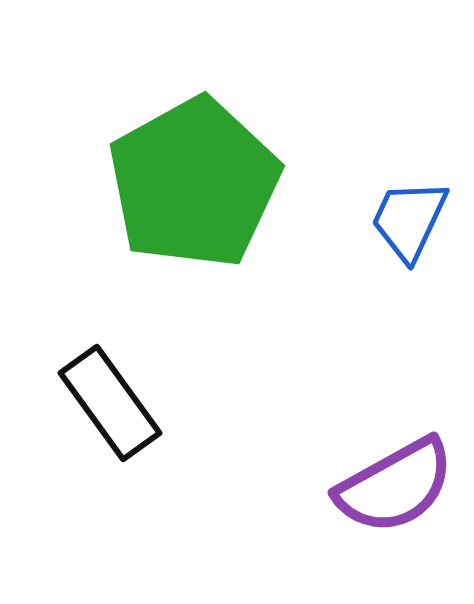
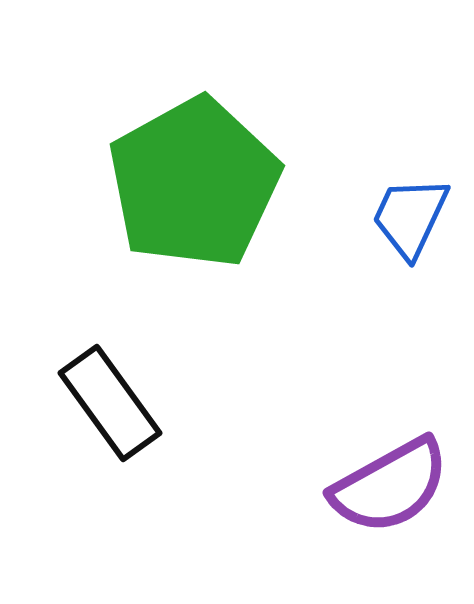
blue trapezoid: moved 1 px right, 3 px up
purple semicircle: moved 5 px left
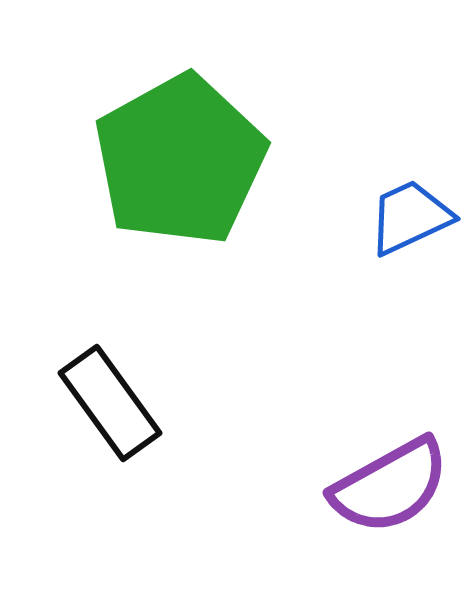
green pentagon: moved 14 px left, 23 px up
blue trapezoid: rotated 40 degrees clockwise
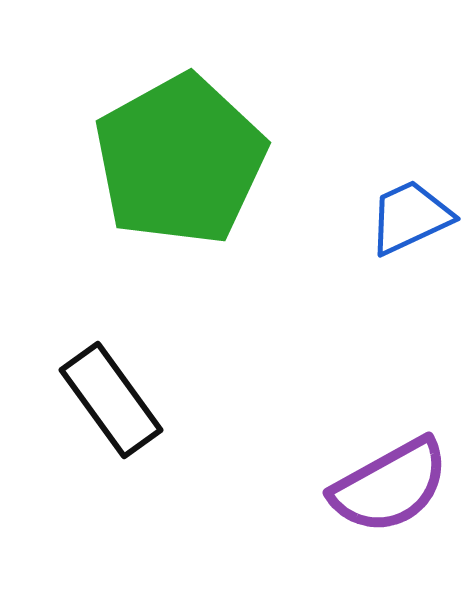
black rectangle: moved 1 px right, 3 px up
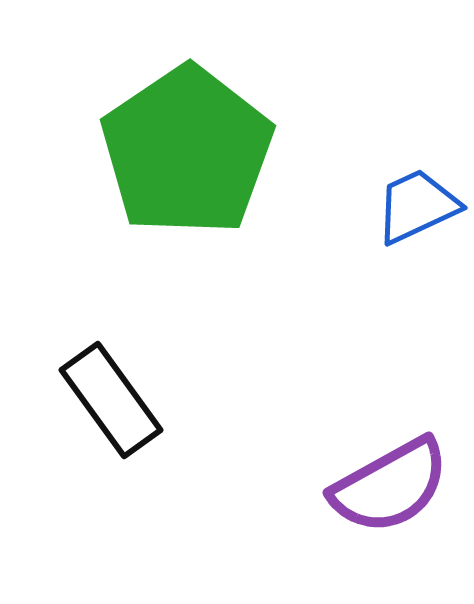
green pentagon: moved 7 px right, 9 px up; rotated 5 degrees counterclockwise
blue trapezoid: moved 7 px right, 11 px up
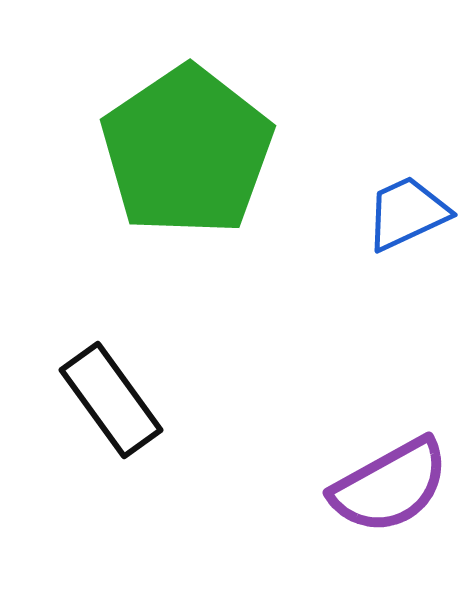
blue trapezoid: moved 10 px left, 7 px down
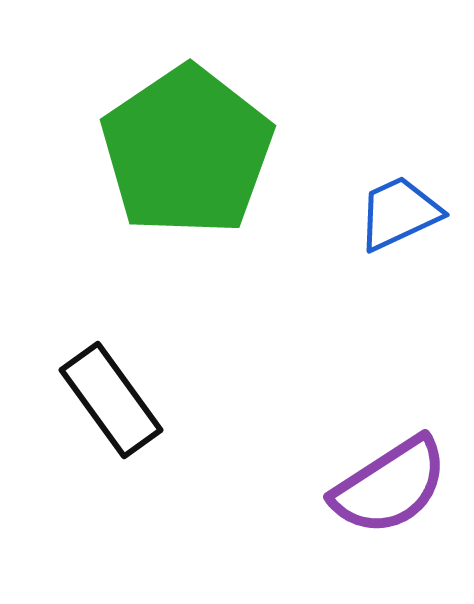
blue trapezoid: moved 8 px left
purple semicircle: rotated 4 degrees counterclockwise
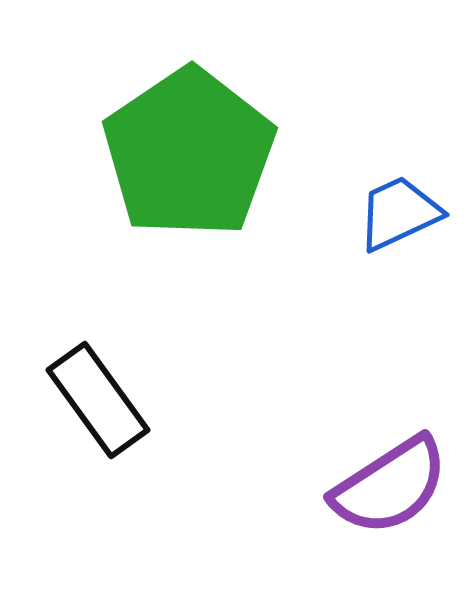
green pentagon: moved 2 px right, 2 px down
black rectangle: moved 13 px left
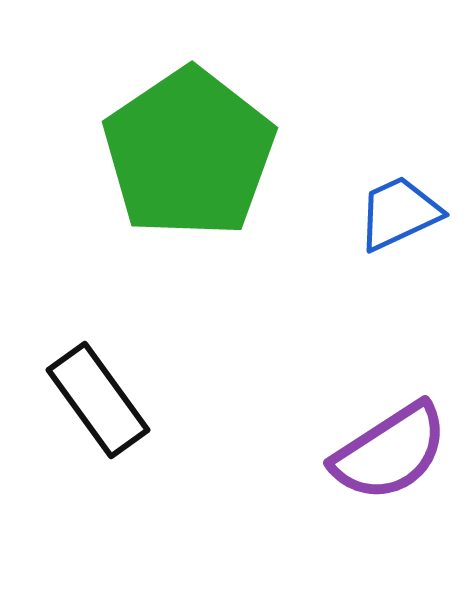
purple semicircle: moved 34 px up
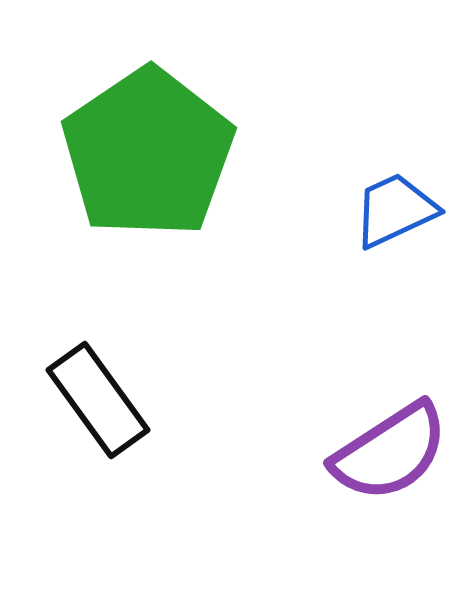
green pentagon: moved 41 px left
blue trapezoid: moved 4 px left, 3 px up
